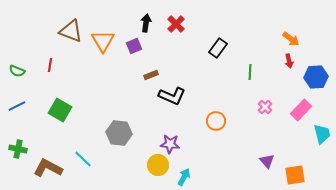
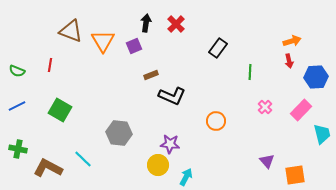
orange arrow: moved 1 px right, 2 px down; rotated 54 degrees counterclockwise
cyan arrow: moved 2 px right
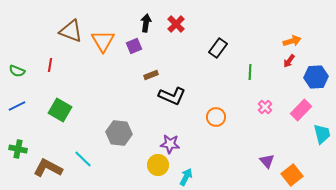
red arrow: rotated 48 degrees clockwise
orange circle: moved 4 px up
orange square: moved 3 px left; rotated 30 degrees counterclockwise
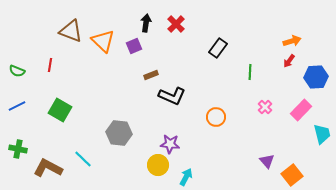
orange triangle: rotated 15 degrees counterclockwise
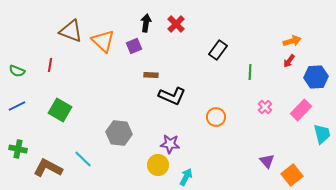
black rectangle: moved 2 px down
brown rectangle: rotated 24 degrees clockwise
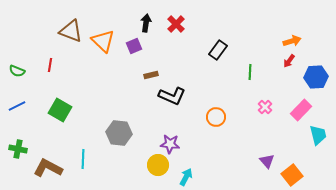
brown rectangle: rotated 16 degrees counterclockwise
cyan trapezoid: moved 4 px left, 1 px down
cyan line: rotated 48 degrees clockwise
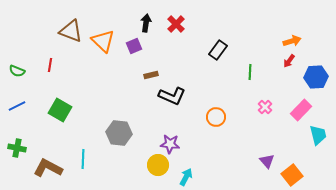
green cross: moved 1 px left, 1 px up
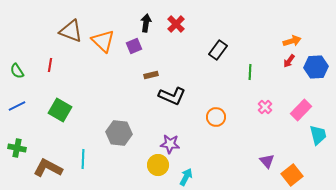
green semicircle: rotated 35 degrees clockwise
blue hexagon: moved 10 px up
